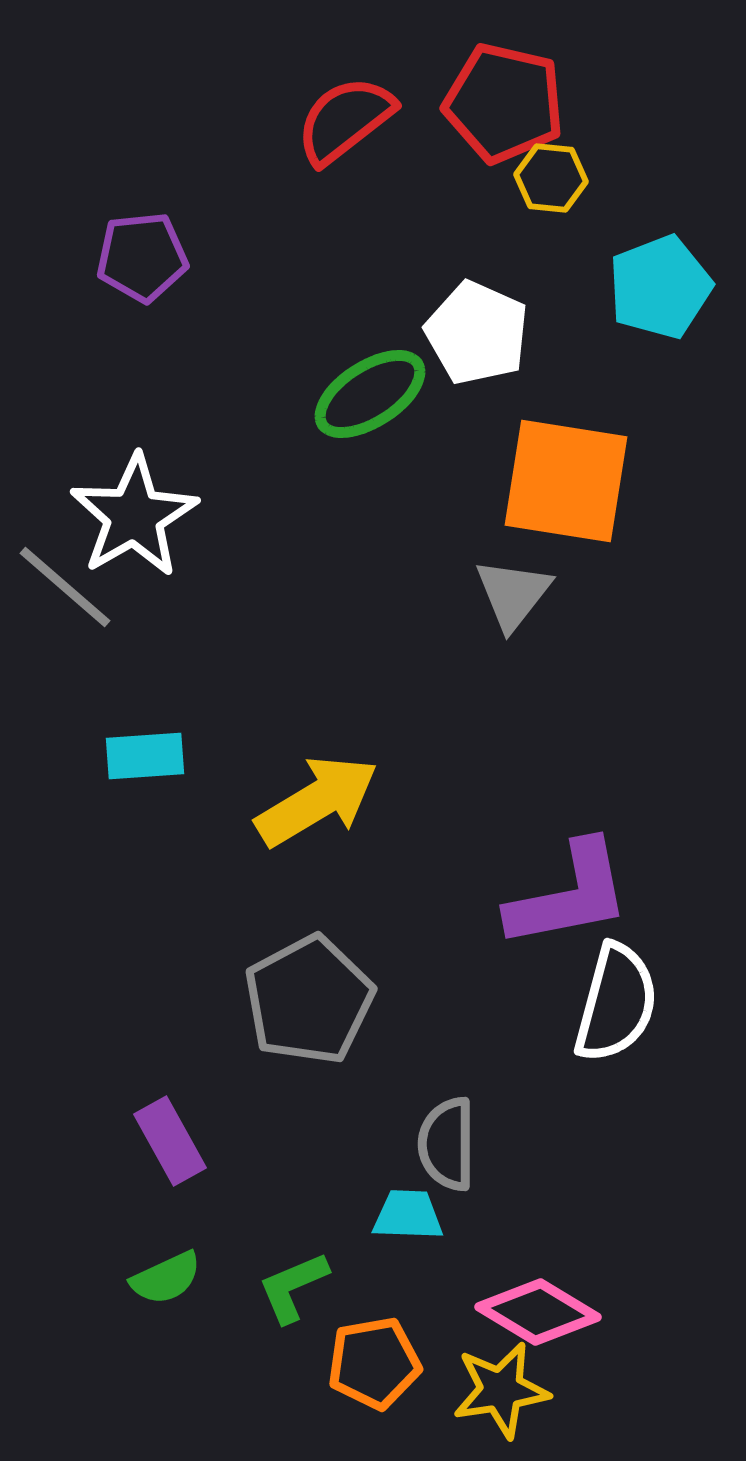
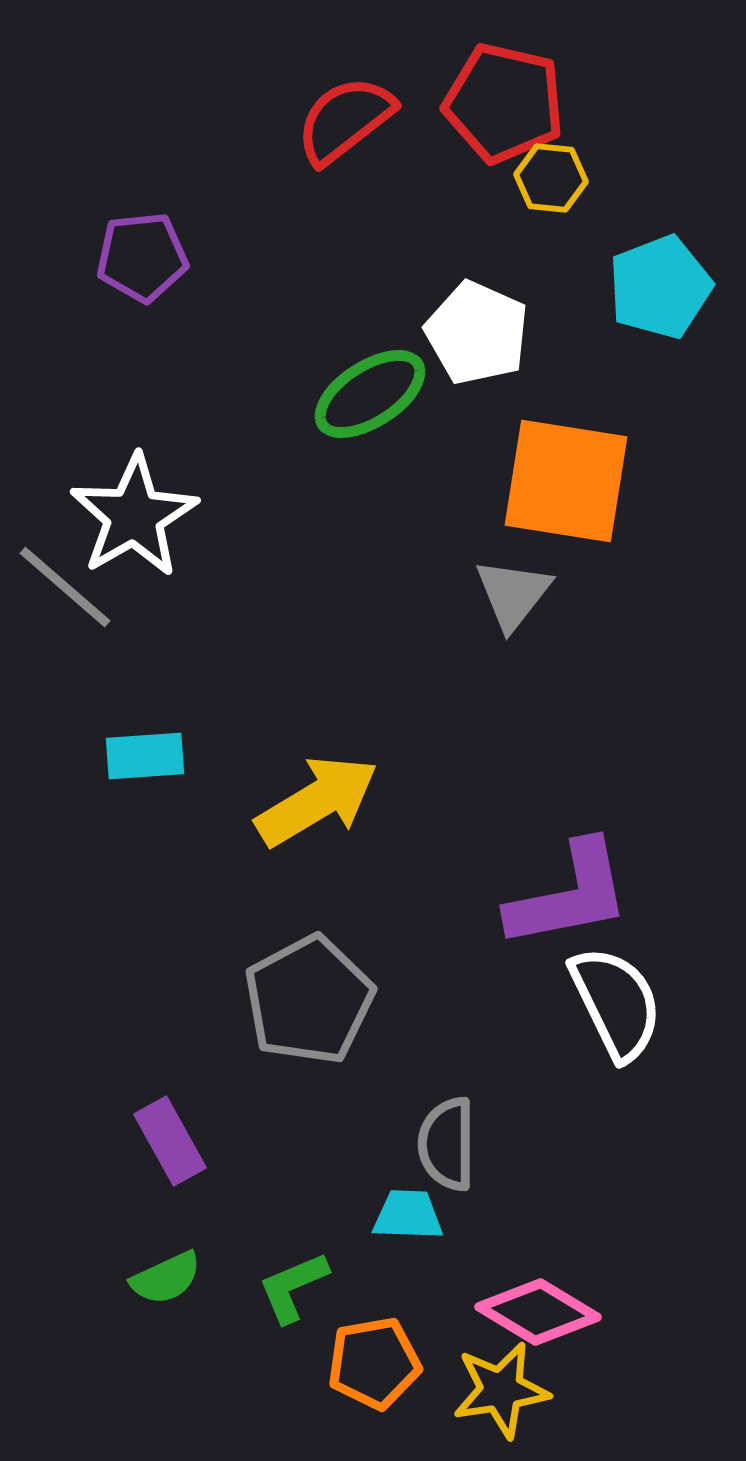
white semicircle: rotated 41 degrees counterclockwise
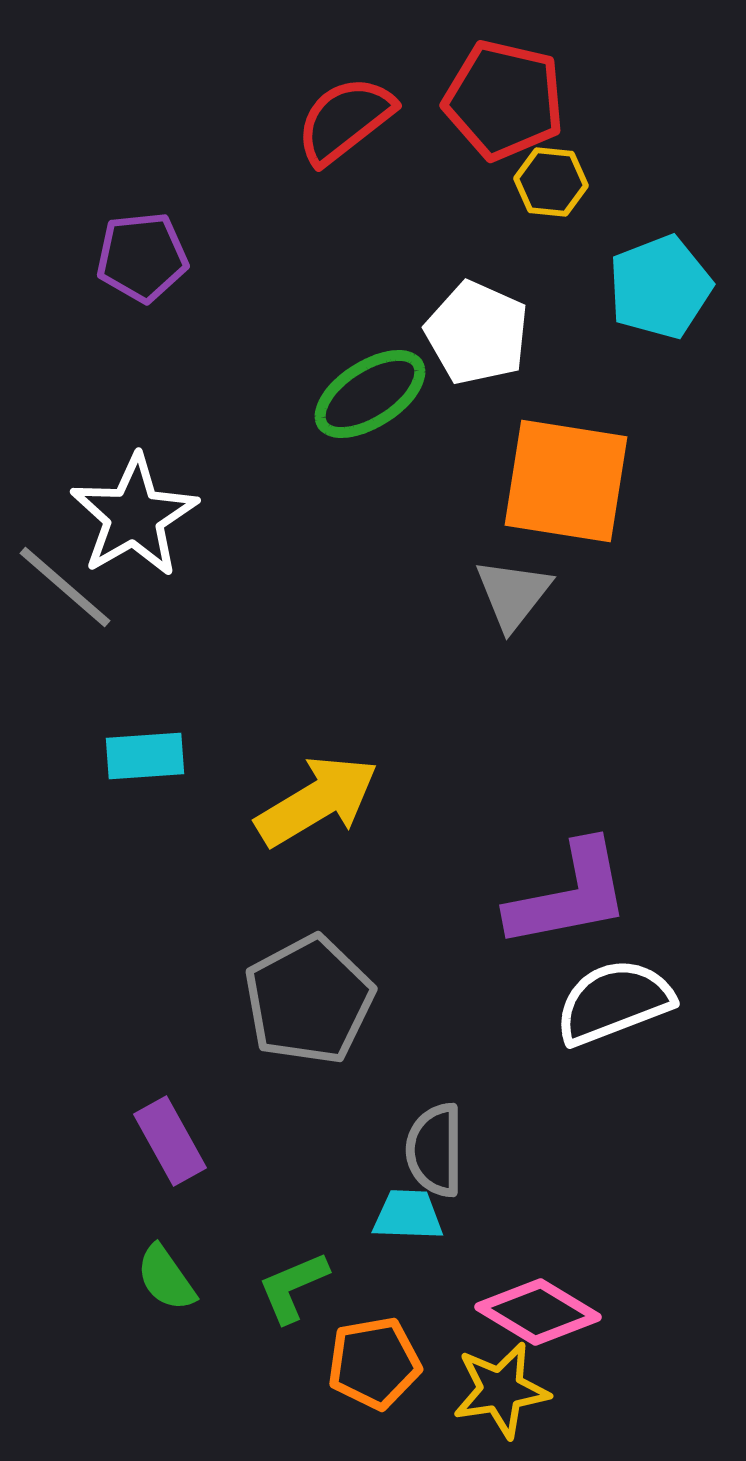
red pentagon: moved 3 px up
yellow hexagon: moved 4 px down
white semicircle: moved 2 px left, 1 px up; rotated 85 degrees counterclockwise
gray semicircle: moved 12 px left, 6 px down
green semicircle: rotated 80 degrees clockwise
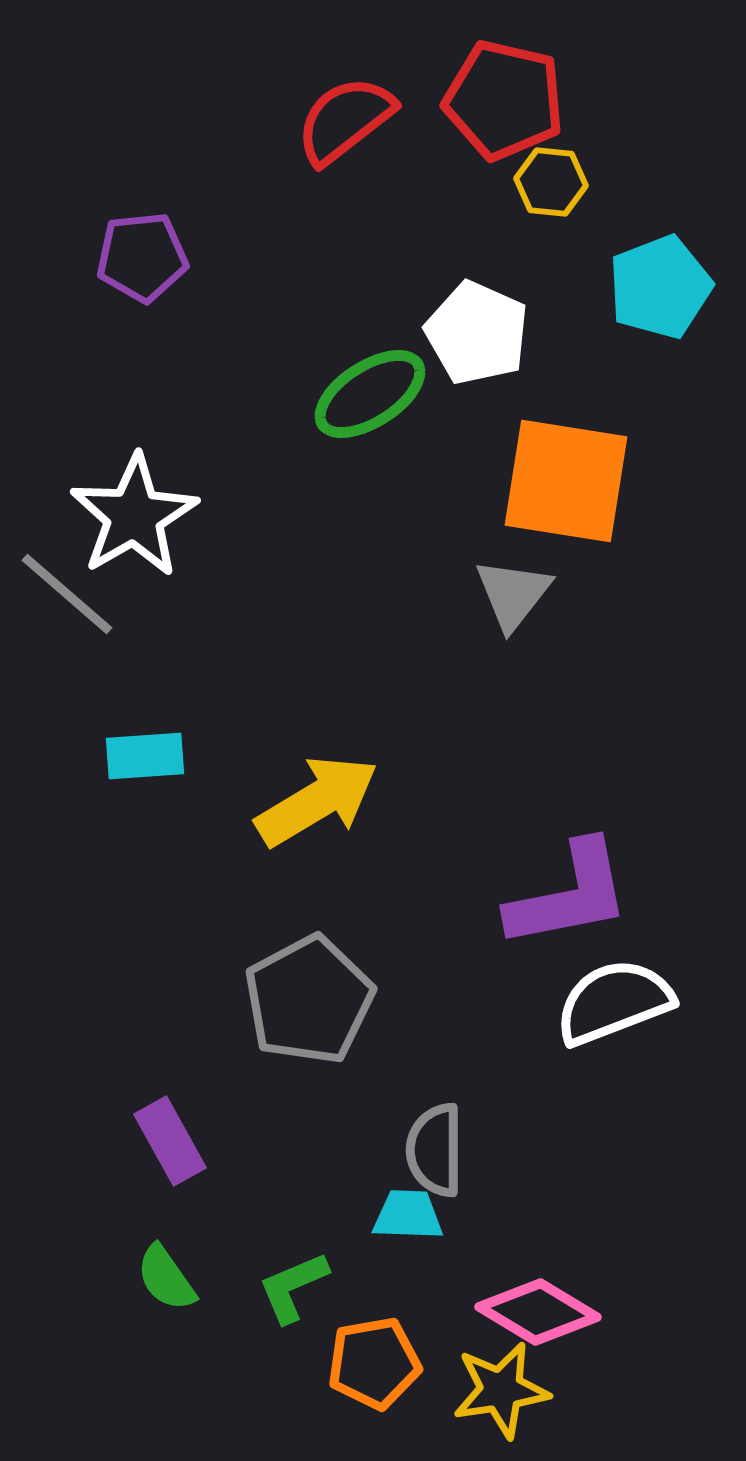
gray line: moved 2 px right, 7 px down
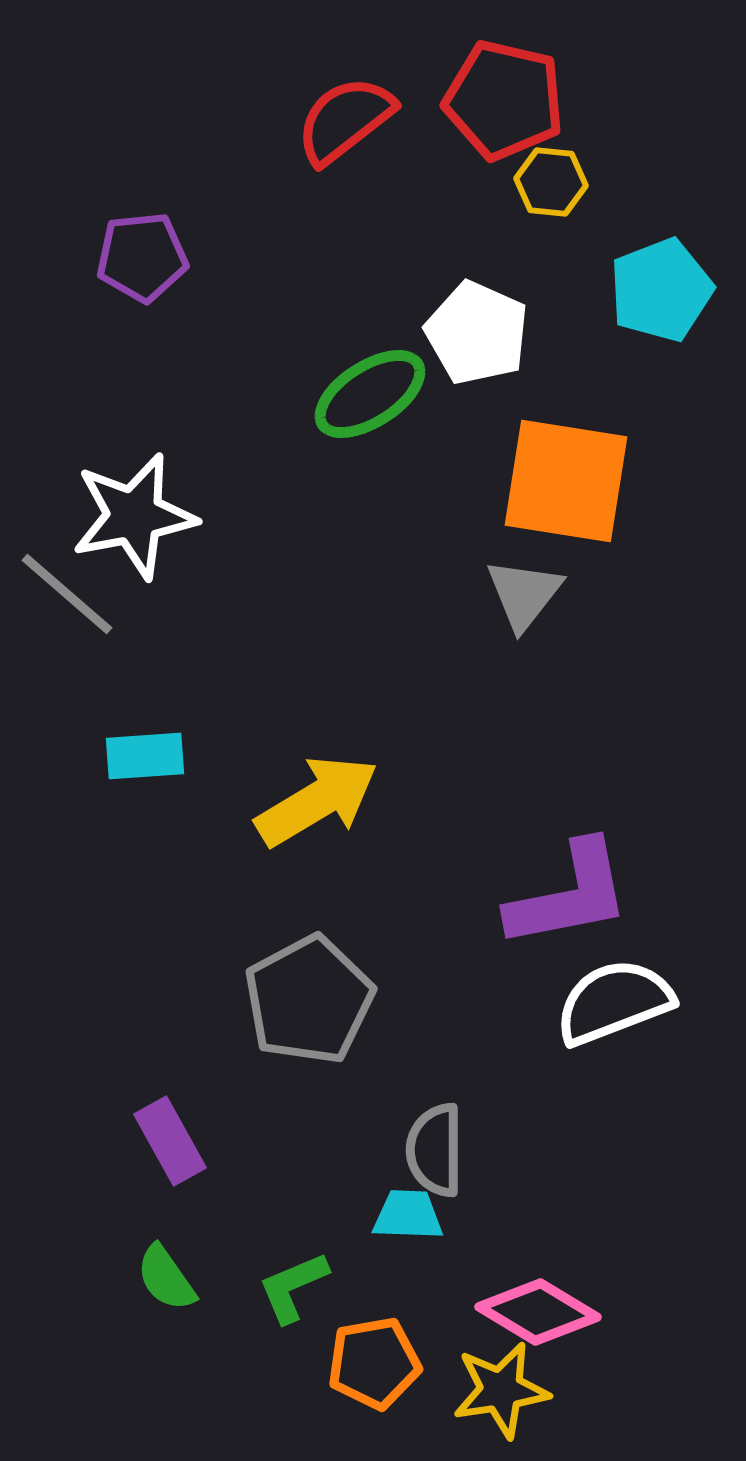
cyan pentagon: moved 1 px right, 3 px down
white star: rotated 19 degrees clockwise
gray triangle: moved 11 px right
